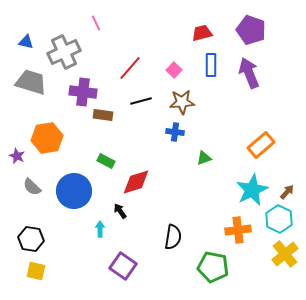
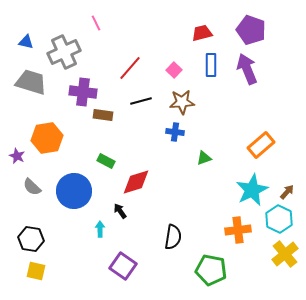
purple arrow: moved 2 px left, 4 px up
green pentagon: moved 2 px left, 3 px down
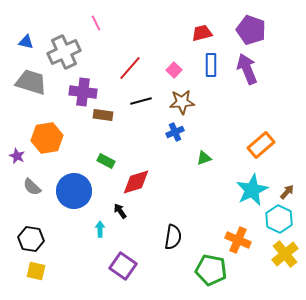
blue cross: rotated 30 degrees counterclockwise
orange cross: moved 10 px down; rotated 30 degrees clockwise
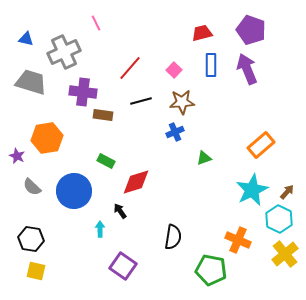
blue triangle: moved 3 px up
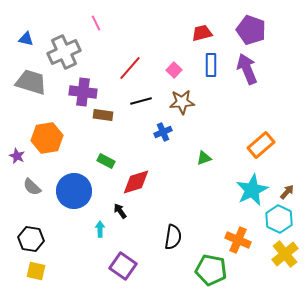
blue cross: moved 12 px left
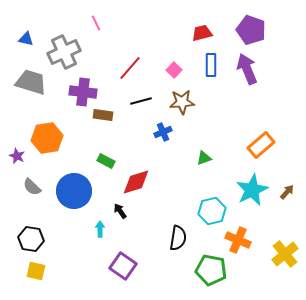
cyan hexagon: moved 67 px left, 8 px up; rotated 20 degrees clockwise
black semicircle: moved 5 px right, 1 px down
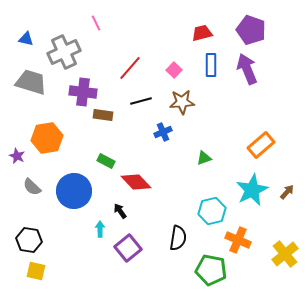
red diamond: rotated 64 degrees clockwise
black hexagon: moved 2 px left, 1 px down
purple square: moved 5 px right, 18 px up; rotated 16 degrees clockwise
